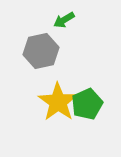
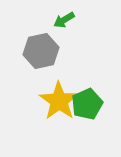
yellow star: moved 1 px right, 1 px up
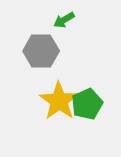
gray hexagon: rotated 12 degrees clockwise
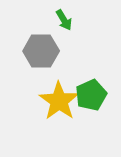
green arrow: rotated 90 degrees counterclockwise
green pentagon: moved 4 px right, 9 px up
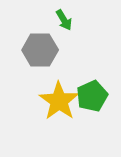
gray hexagon: moved 1 px left, 1 px up
green pentagon: moved 1 px right, 1 px down
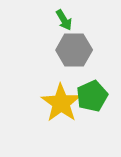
gray hexagon: moved 34 px right
yellow star: moved 2 px right, 2 px down
